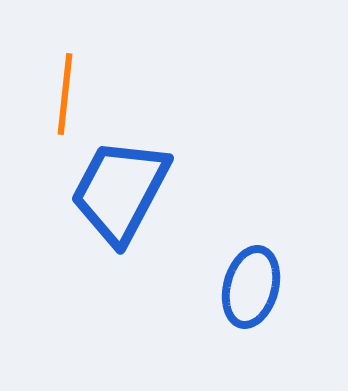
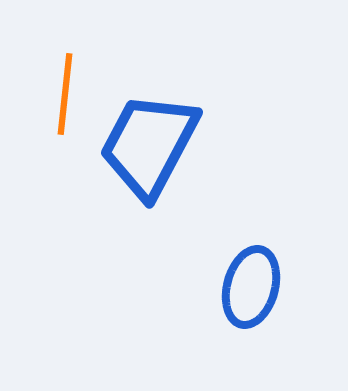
blue trapezoid: moved 29 px right, 46 px up
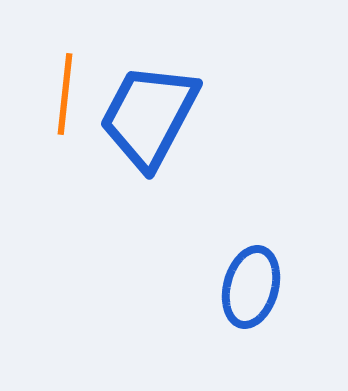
blue trapezoid: moved 29 px up
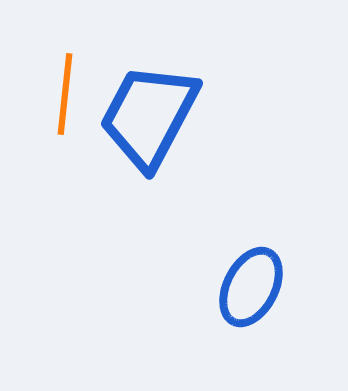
blue ellipse: rotated 12 degrees clockwise
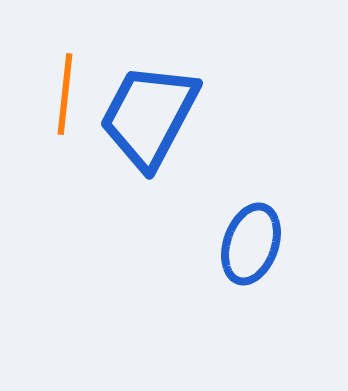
blue ellipse: moved 43 px up; rotated 8 degrees counterclockwise
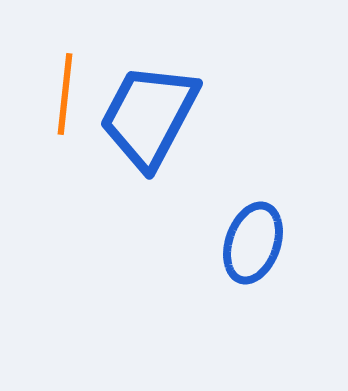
blue ellipse: moved 2 px right, 1 px up
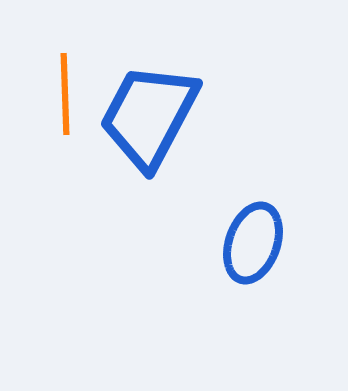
orange line: rotated 8 degrees counterclockwise
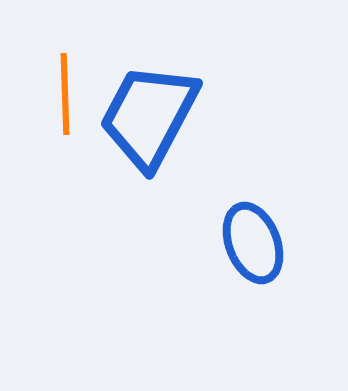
blue ellipse: rotated 40 degrees counterclockwise
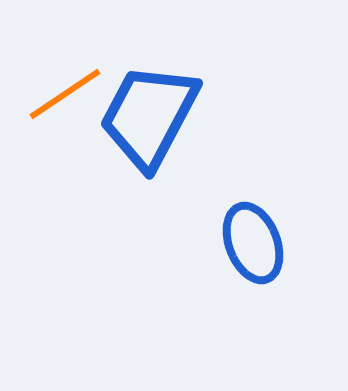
orange line: rotated 58 degrees clockwise
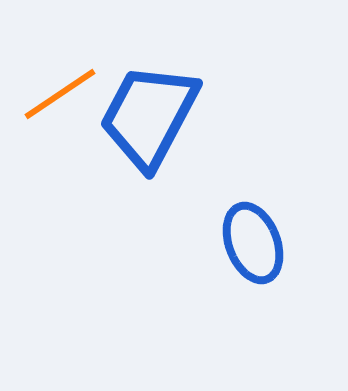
orange line: moved 5 px left
